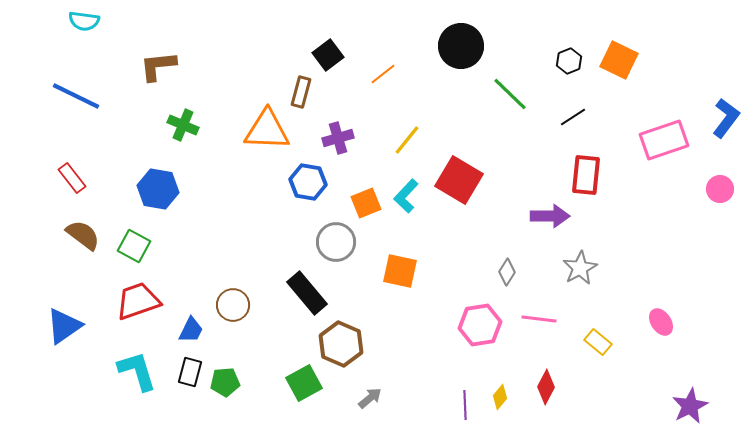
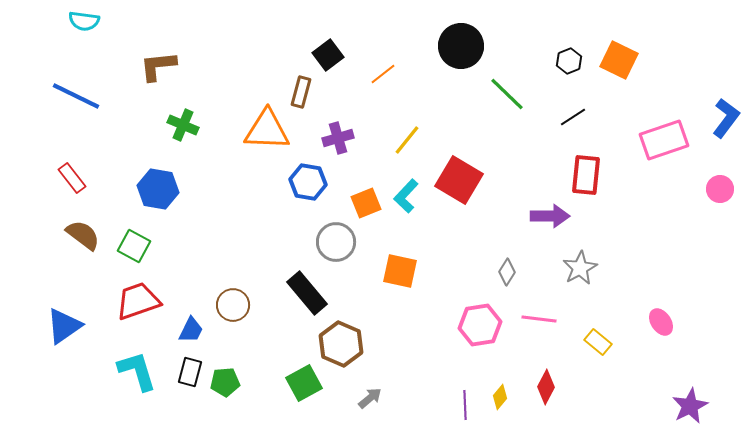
green line at (510, 94): moved 3 px left
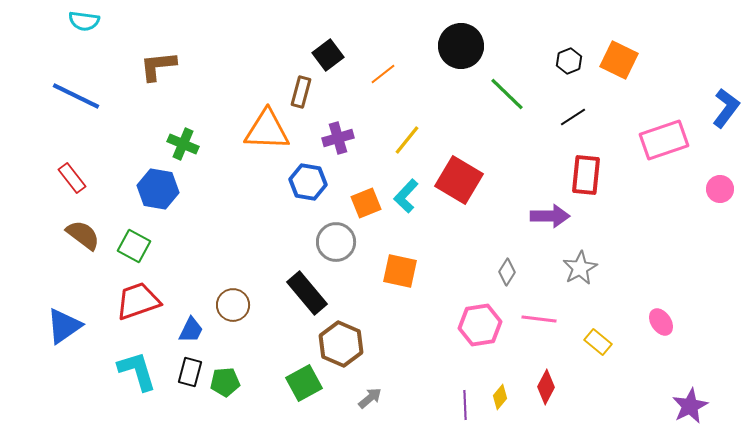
blue L-shape at (726, 118): moved 10 px up
green cross at (183, 125): moved 19 px down
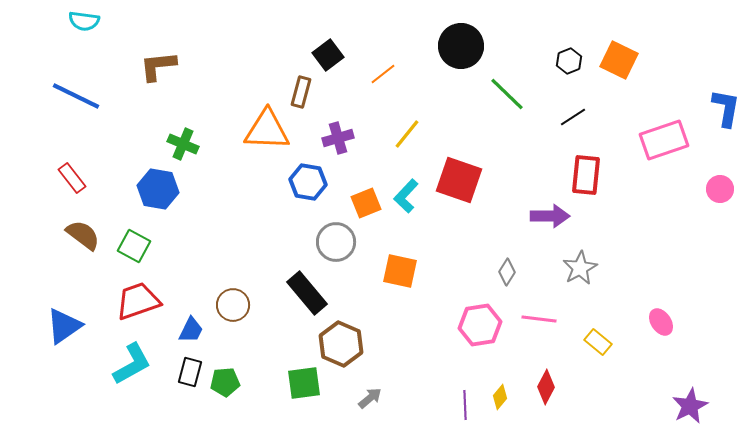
blue L-shape at (726, 108): rotated 27 degrees counterclockwise
yellow line at (407, 140): moved 6 px up
red square at (459, 180): rotated 12 degrees counterclockwise
cyan L-shape at (137, 371): moved 5 px left, 7 px up; rotated 78 degrees clockwise
green square at (304, 383): rotated 21 degrees clockwise
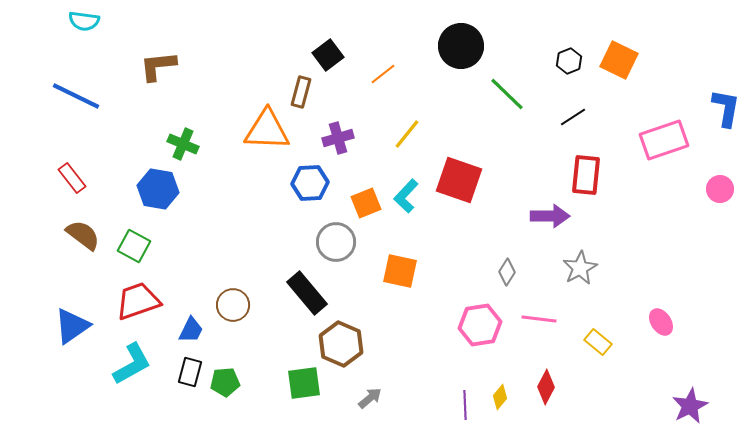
blue hexagon at (308, 182): moved 2 px right, 1 px down; rotated 12 degrees counterclockwise
blue triangle at (64, 326): moved 8 px right
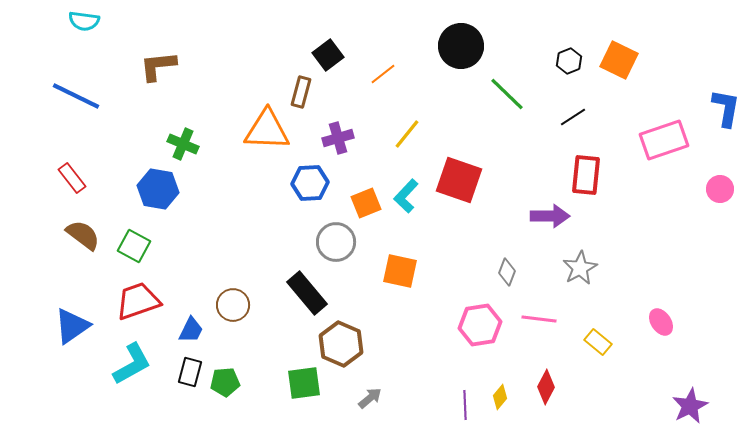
gray diamond at (507, 272): rotated 12 degrees counterclockwise
